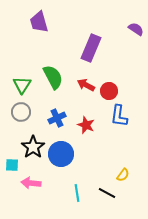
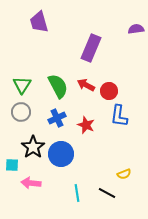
purple semicircle: rotated 42 degrees counterclockwise
green semicircle: moved 5 px right, 9 px down
yellow semicircle: moved 1 px right, 1 px up; rotated 32 degrees clockwise
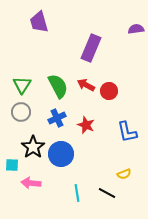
blue L-shape: moved 8 px right, 16 px down; rotated 20 degrees counterclockwise
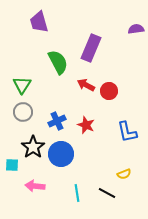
green semicircle: moved 24 px up
gray circle: moved 2 px right
blue cross: moved 3 px down
pink arrow: moved 4 px right, 3 px down
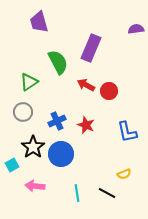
green triangle: moved 7 px right, 3 px up; rotated 24 degrees clockwise
cyan square: rotated 32 degrees counterclockwise
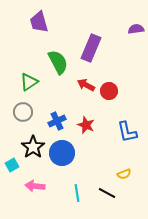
blue circle: moved 1 px right, 1 px up
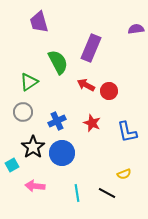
red star: moved 6 px right, 2 px up
